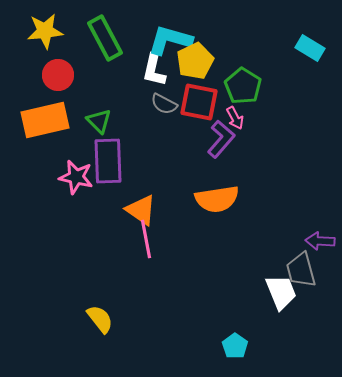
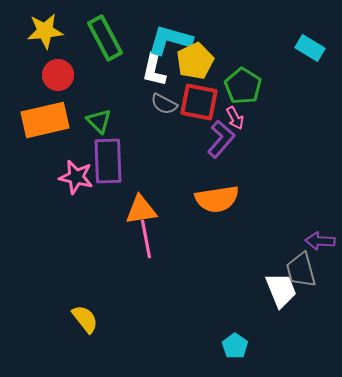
orange triangle: rotated 44 degrees counterclockwise
white trapezoid: moved 2 px up
yellow semicircle: moved 15 px left
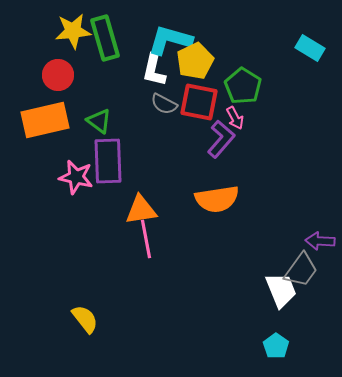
yellow star: moved 28 px right
green rectangle: rotated 12 degrees clockwise
green triangle: rotated 8 degrees counterclockwise
gray trapezoid: rotated 129 degrees counterclockwise
cyan pentagon: moved 41 px right
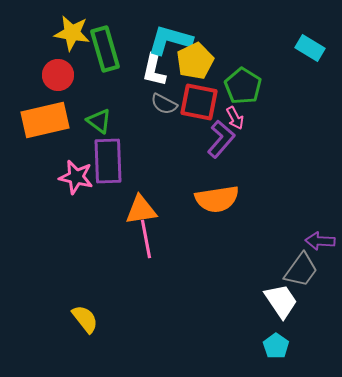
yellow star: moved 1 px left, 2 px down; rotated 15 degrees clockwise
green rectangle: moved 11 px down
white trapezoid: moved 11 px down; rotated 12 degrees counterclockwise
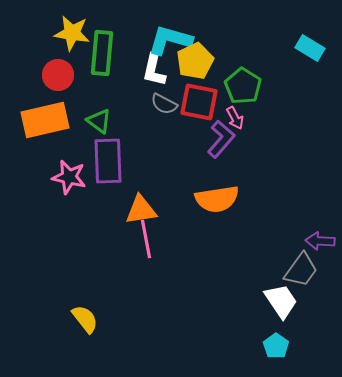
green rectangle: moved 3 px left, 4 px down; rotated 21 degrees clockwise
pink star: moved 7 px left
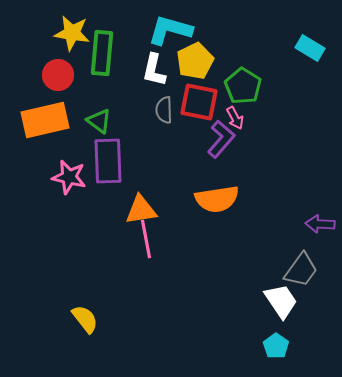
cyan L-shape: moved 10 px up
gray semicircle: moved 6 px down; rotated 60 degrees clockwise
purple arrow: moved 17 px up
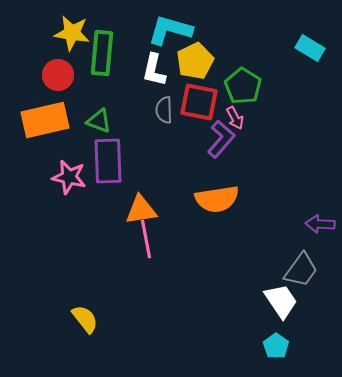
green triangle: rotated 16 degrees counterclockwise
